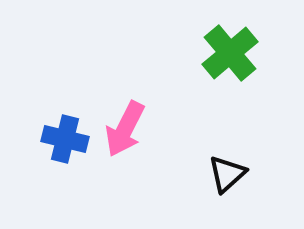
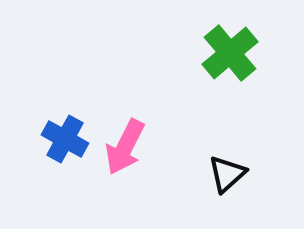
pink arrow: moved 18 px down
blue cross: rotated 15 degrees clockwise
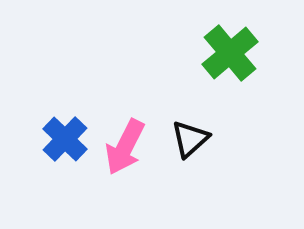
blue cross: rotated 15 degrees clockwise
black triangle: moved 37 px left, 35 px up
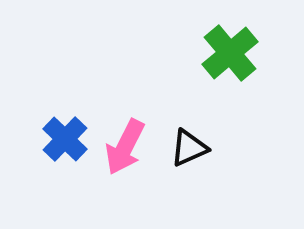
black triangle: moved 1 px left, 9 px down; rotated 18 degrees clockwise
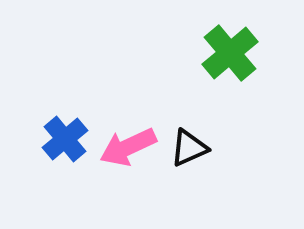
blue cross: rotated 6 degrees clockwise
pink arrow: moved 3 px right; rotated 38 degrees clockwise
